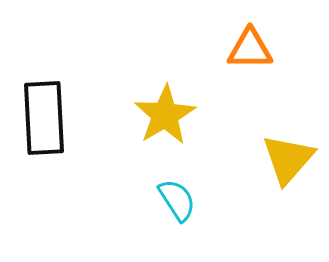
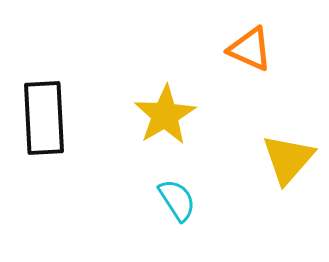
orange triangle: rotated 24 degrees clockwise
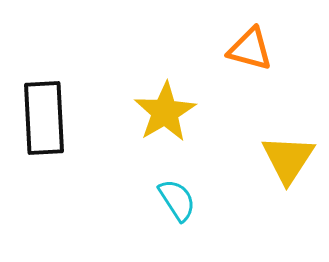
orange triangle: rotated 9 degrees counterclockwise
yellow star: moved 3 px up
yellow triangle: rotated 8 degrees counterclockwise
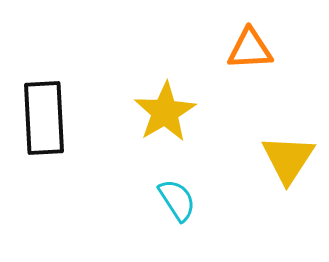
orange triangle: rotated 18 degrees counterclockwise
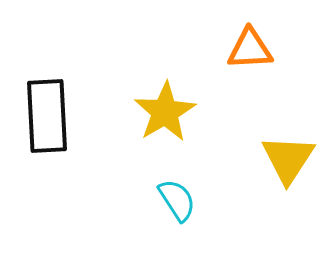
black rectangle: moved 3 px right, 2 px up
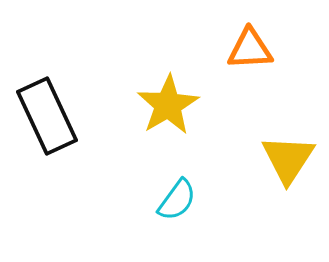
yellow star: moved 3 px right, 7 px up
black rectangle: rotated 22 degrees counterclockwise
cyan semicircle: rotated 69 degrees clockwise
